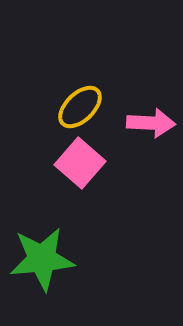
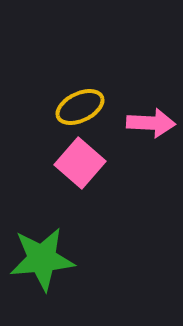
yellow ellipse: rotated 18 degrees clockwise
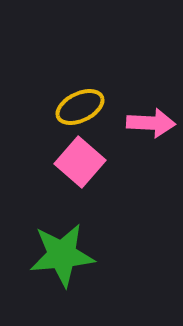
pink square: moved 1 px up
green star: moved 20 px right, 4 px up
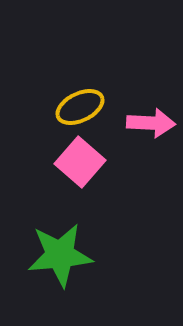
green star: moved 2 px left
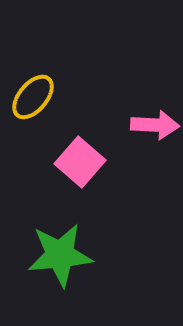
yellow ellipse: moved 47 px left, 10 px up; rotated 24 degrees counterclockwise
pink arrow: moved 4 px right, 2 px down
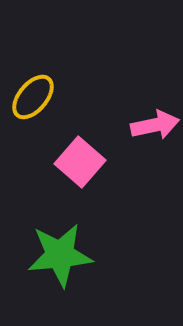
pink arrow: rotated 15 degrees counterclockwise
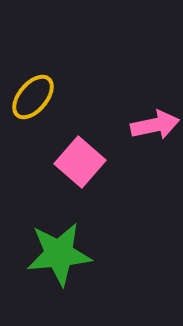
green star: moved 1 px left, 1 px up
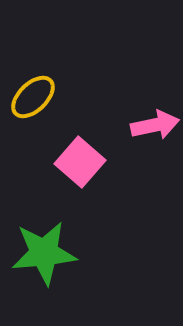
yellow ellipse: rotated 6 degrees clockwise
green star: moved 15 px left, 1 px up
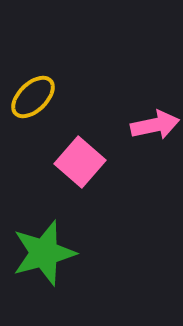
green star: rotated 10 degrees counterclockwise
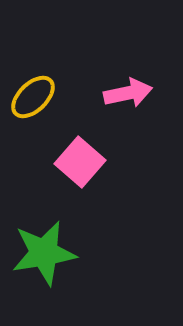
pink arrow: moved 27 px left, 32 px up
green star: rotated 6 degrees clockwise
